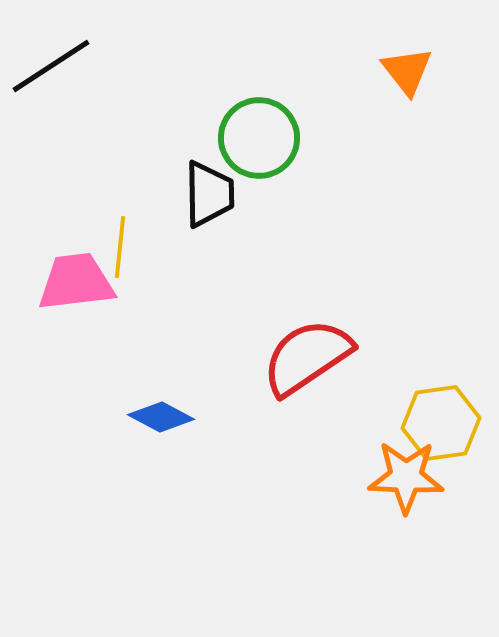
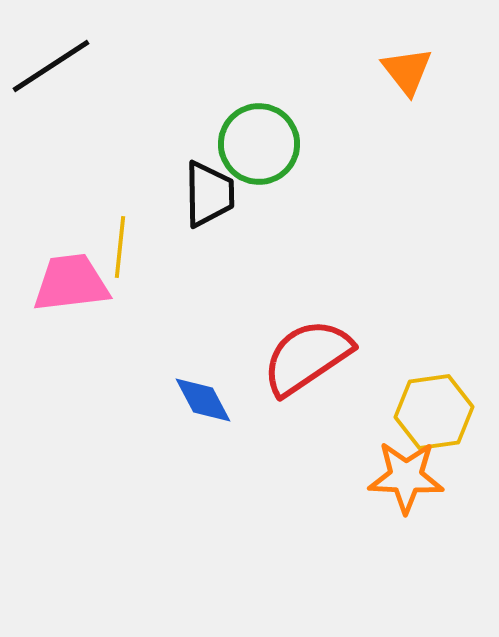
green circle: moved 6 px down
pink trapezoid: moved 5 px left, 1 px down
blue diamond: moved 42 px right, 17 px up; rotated 34 degrees clockwise
yellow hexagon: moved 7 px left, 11 px up
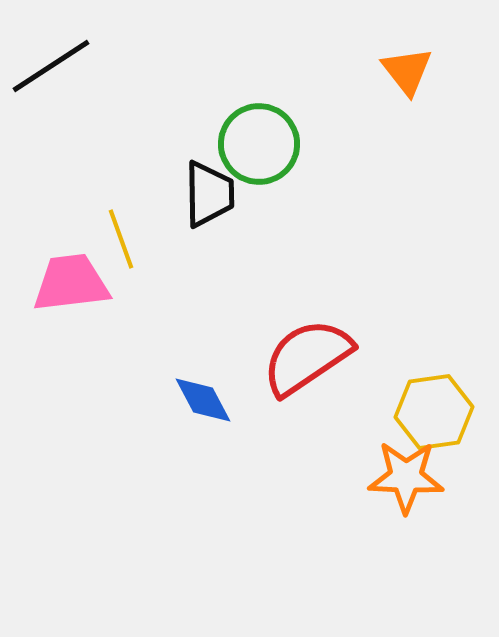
yellow line: moved 1 px right, 8 px up; rotated 26 degrees counterclockwise
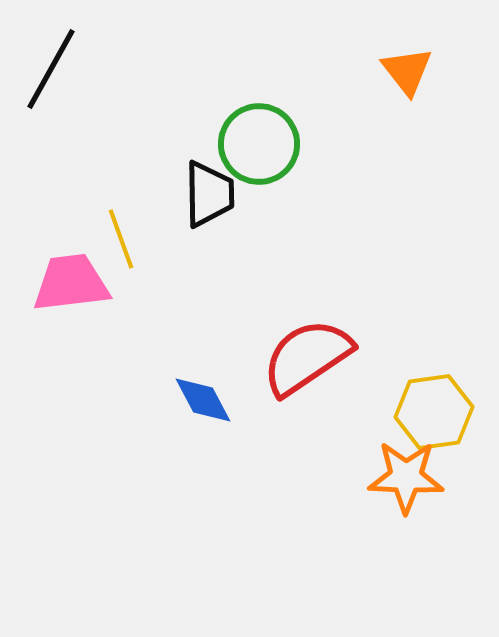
black line: moved 3 px down; rotated 28 degrees counterclockwise
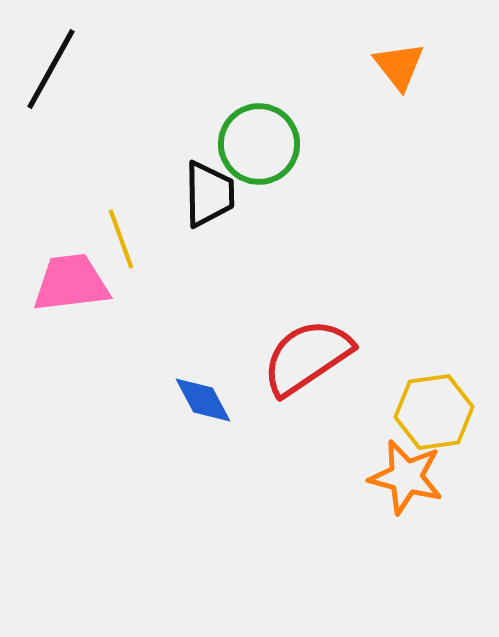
orange triangle: moved 8 px left, 5 px up
orange star: rotated 12 degrees clockwise
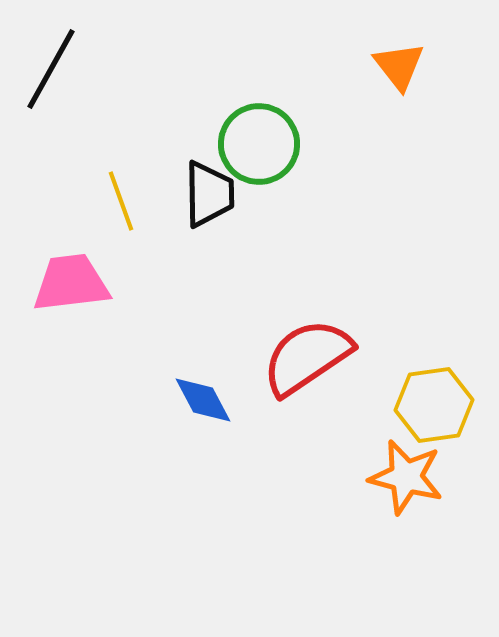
yellow line: moved 38 px up
yellow hexagon: moved 7 px up
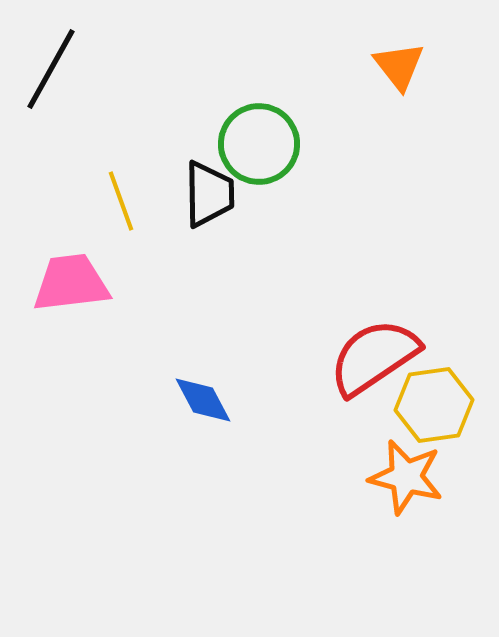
red semicircle: moved 67 px right
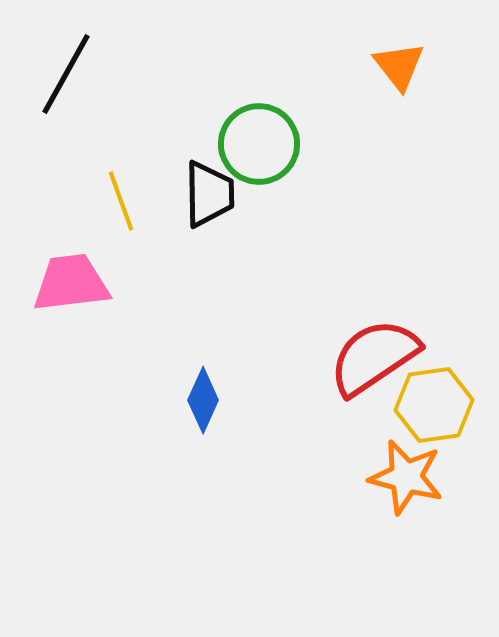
black line: moved 15 px right, 5 px down
blue diamond: rotated 52 degrees clockwise
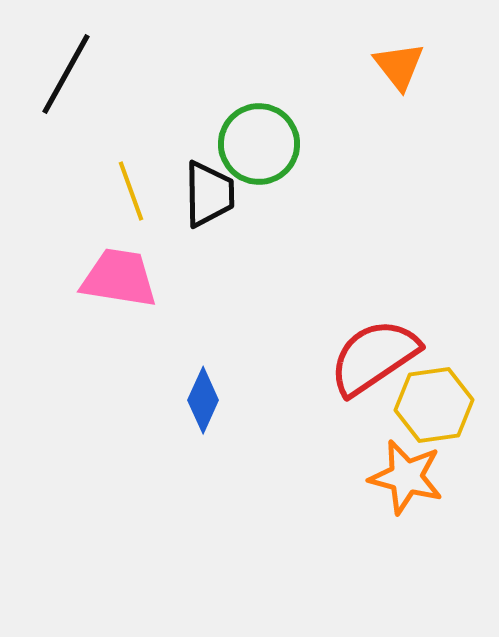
yellow line: moved 10 px right, 10 px up
pink trapezoid: moved 48 px right, 5 px up; rotated 16 degrees clockwise
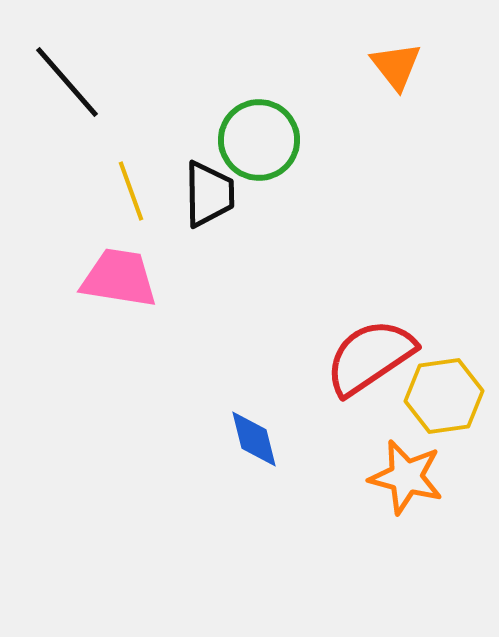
orange triangle: moved 3 px left
black line: moved 1 px right, 8 px down; rotated 70 degrees counterclockwise
green circle: moved 4 px up
red semicircle: moved 4 px left
blue diamond: moved 51 px right, 39 px down; rotated 38 degrees counterclockwise
yellow hexagon: moved 10 px right, 9 px up
